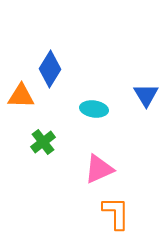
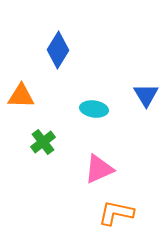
blue diamond: moved 8 px right, 19 px up
orange L-shape: rotated 78 degrees counterclockwise
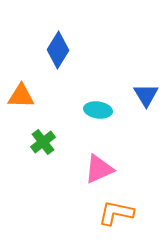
cyan ellipse: moved 4 px right, 1 px down
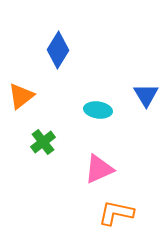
orange triangle: rotated 40 degrees counterclockwise
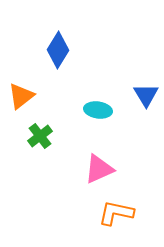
green cross: moved 3 px left, 6 px up
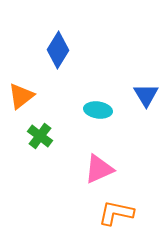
green cross: rotated 15 degrees counterclockwise
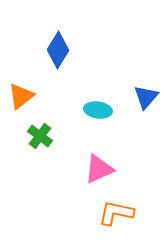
blue triangle: moved 2 px down; rotated 12 degrees clockwise
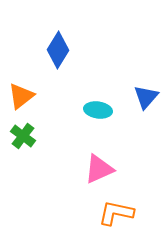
green cross: moved 17 px left
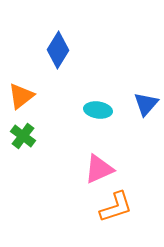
blue triangle: moved 7 px down
orange L-shape: moved 6 px up; rotated 150 degrees clockwise
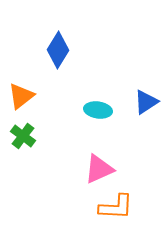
blue triangle: moved 2 px up; rotated 16 degrees clockwise
orange L-shape: rotated 21 degrees clockwise
